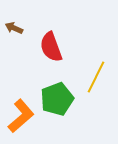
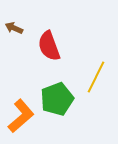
red semicircle: moved 2 px left, 1 px up
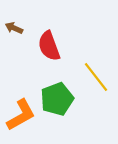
yellow line: rotated 64 degrees counterclockwise
orange L-shape: moved 1 px up; rotated 12 degrees clockwise
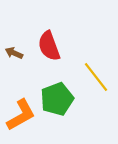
brown arrow: moved 25 px down
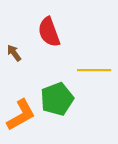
red semicircle: moved 14 px up
brown arrow: rotated 30 degrees clockwise
yellow line: moved 2 px left, 7 px up; rotated 52 degrees counterclockwise
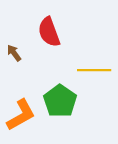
green pentagon: moved 3 px right, 2 px down; rotated 16 degrees counterclockwise
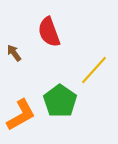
yellow line: rotated 48 degrees counterclockwise
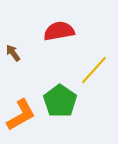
red semicircle: moved 10 px right, 1 px up; rotated 100 degrees clockwise
brown arrow: moved 1 px left
